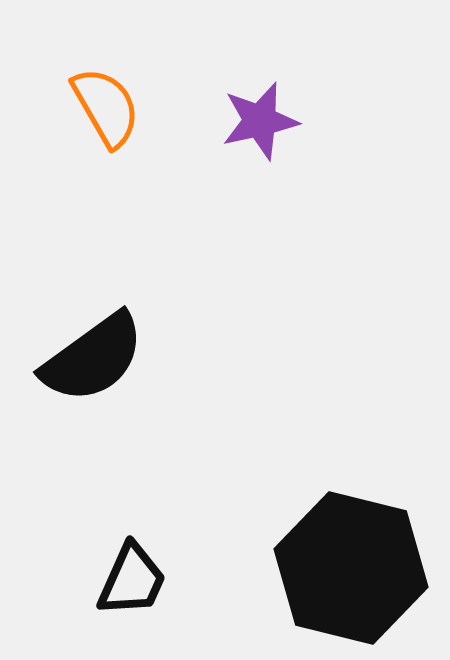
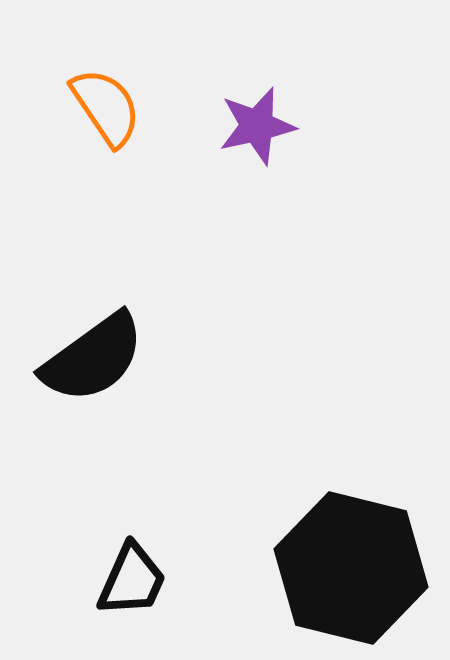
orange semicircle: rotated 4 degrees counterclockwise
purple star: moved 3 px left, 5 px down
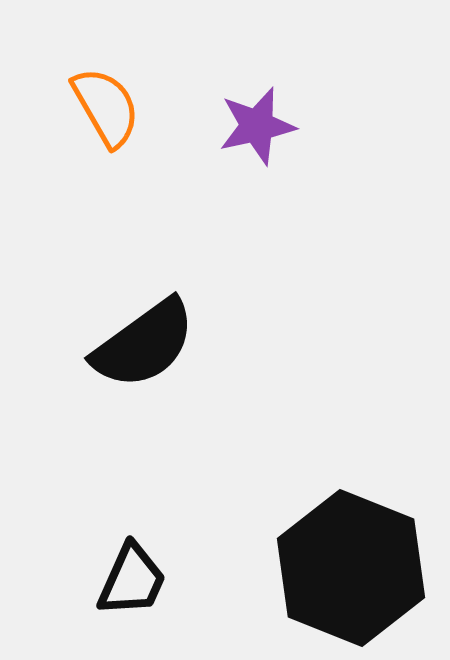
orange semicircle: rotated 4 degrees clockwise
black semicircle: moved 51 px right, 14 px up
black hexagon: rotated 8 degrees clockwise
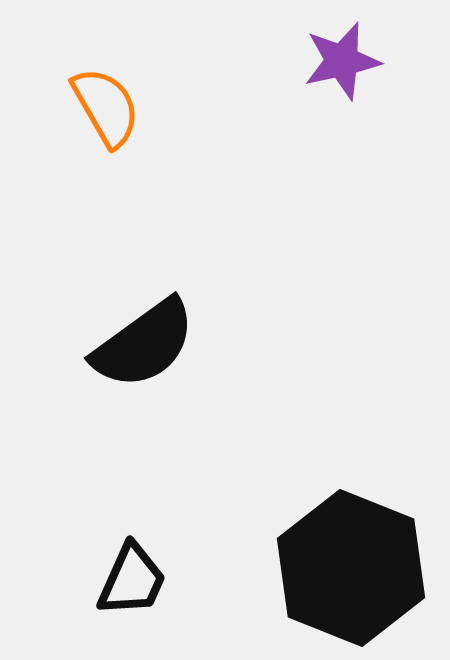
purple star: moved 85 px right, 65 px up
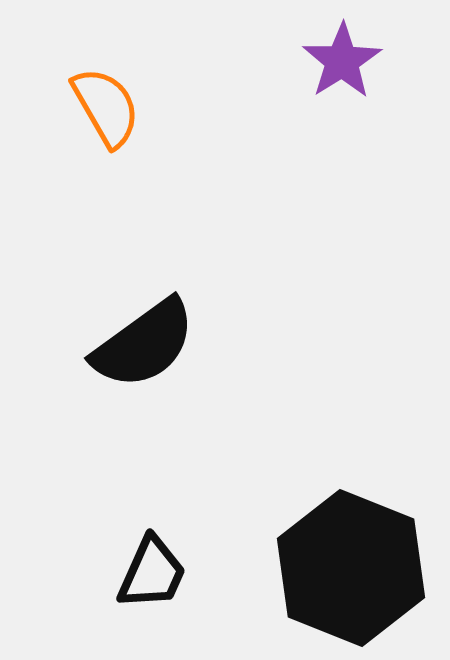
purple star: rotated 20 degrees counterclockwise
black trapezoid: moved 20 px right, 7 px up
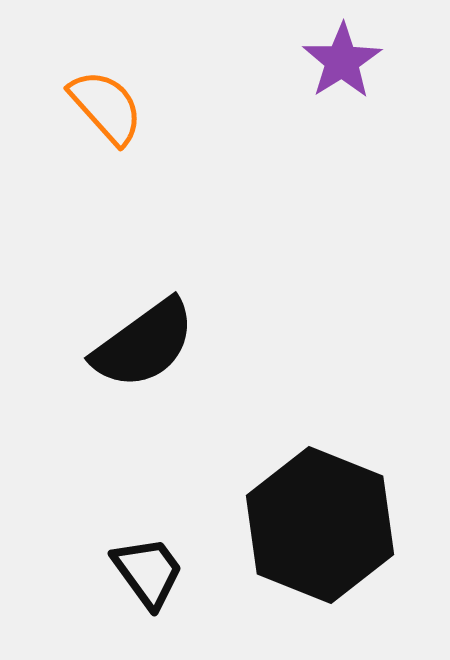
orange semicircle: rotated 12 degrees counterclockwise
black hexagon: moved 31 px left, 43 px up
black trapezoid: moved 4 px left, 1 px up; rotated 60 degrees counterclockwise
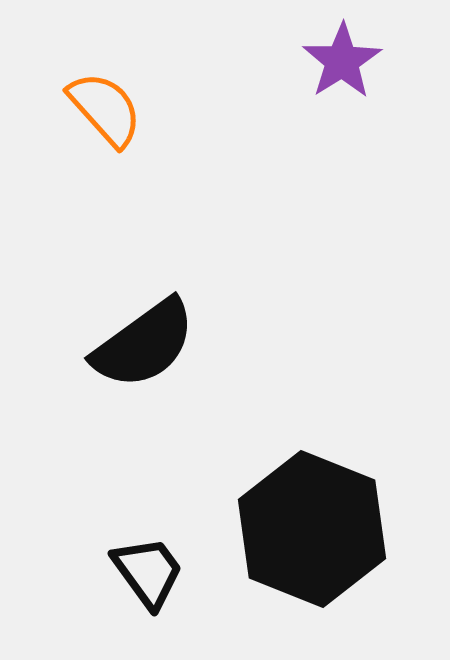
orange semicircle: moved 1 px left, 2 px down
black hexagon: moved 8 px left, 4 px down
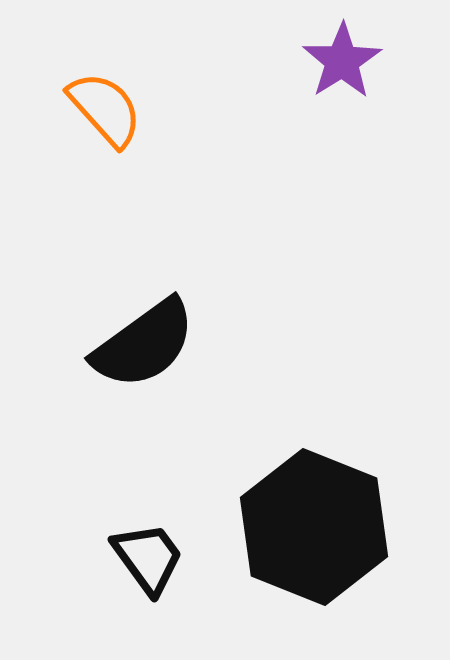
black hexagon: moved 2 px right, 2 px up
black trapezoid: moved 14 px up
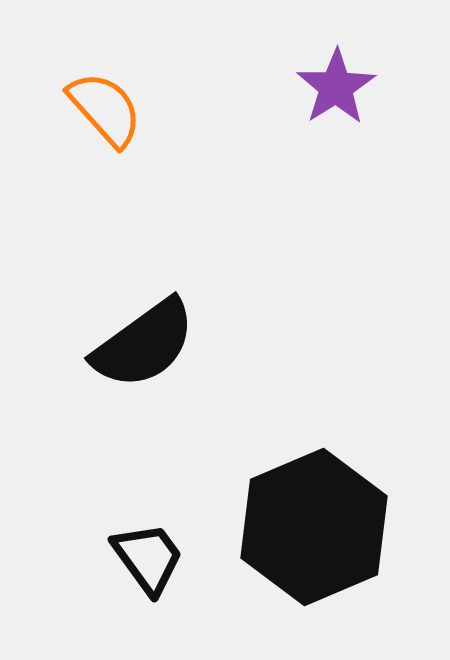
purple star: moved 6 px left, 26 px down
black hexagon: rotated 15 degrees clockwise
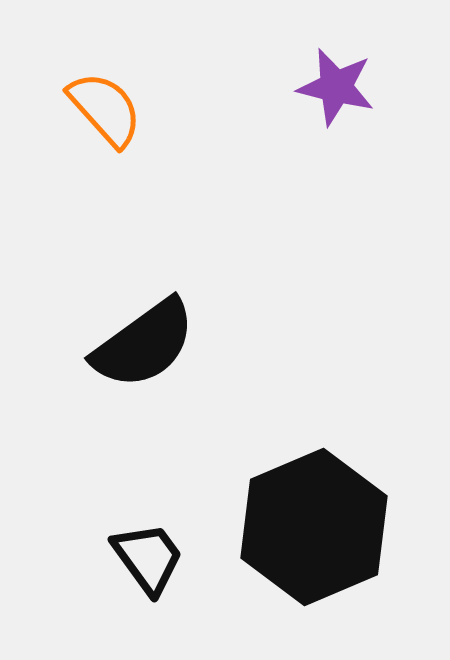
purple star: rotated 26 degrees counterclockwise
